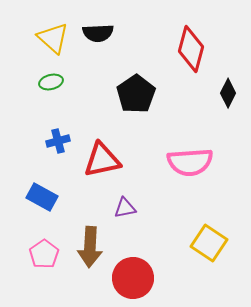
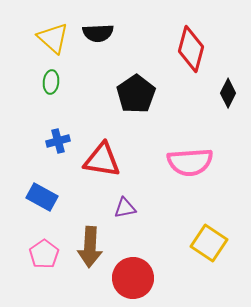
green ellipse: rotated 70 degrees counterclockwise
red triangle: rotated 21 degrees clockwise
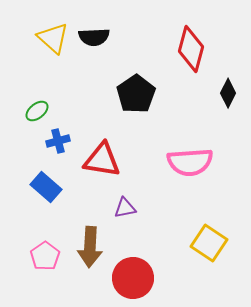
black semicircle: moved 4 px left, 4 px down
green ellipse: moved 14 px left, 29 px down; rotated 45 degrees clockwise
blue rectangle: moved 4 px right, 10 px up; rotated 12 degrees clockwise
pink pentagon: moved 1 px right, 2 px down
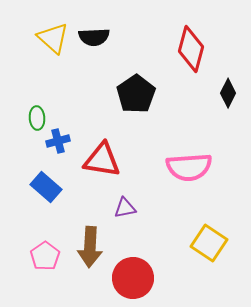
green ellipse: moved 7 px down; rotated 55 degrees counterclockwise
pink semicircle: moved 1 px left, 5 px down
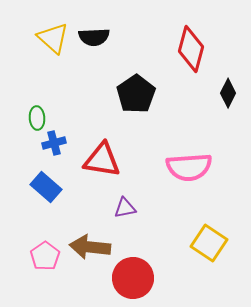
blue cross: moved 4 px left, 2 px down
brown arrow: rotated 93 degrees clockwise
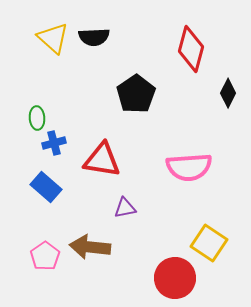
red circle: moved 42 px right
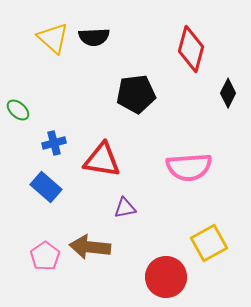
black pentagon: rotated 27 degrees clockwise
green ellipse: moved 19 px left, 8 px up; rotated 45 degrees counterclockwise
yellow square: rotated 27 degrees clockwise
red circle: moved 9 px left, 1 px up
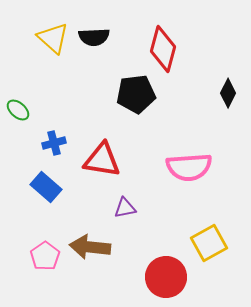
red diamond: moved 28 px left
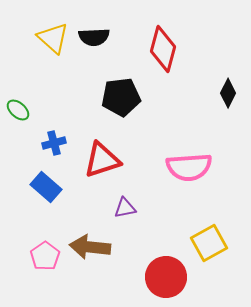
black pentagon: moved 15 px left, 3 px down
red triangle: rotated 27 degrees counterclockwise
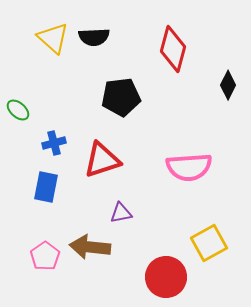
red diamond: moved 10 px right
black diamond: moved 8 px up
blue rectangle: rotated 60 degrees clockwise
purple triangle: moved 4 px left, 5 px down
